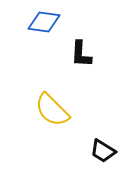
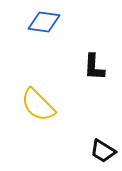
black L-shape: moved 13 px right, 13 px down
yellow semicircle: moved 14 px left, 5 px up
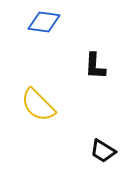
black L-shape: moved 1 px right, 1 px up
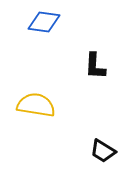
yellow semicircle: moved 2 px left; rotated 144 degrees clockwise
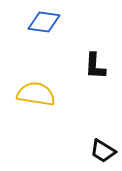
yellow semicircle: moved 11 px up
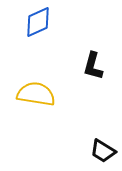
blue diamond: moved 6 px left; rotated 32 degrees counterclockwise
black L-shape: moved 2 px left; rotated 12 degrees clockwise
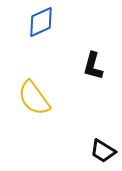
blue diamond: moved 3 px right
yellow semicircle: moved 2 px left, 4 px down; rotated 135 degrees counterclockwise
